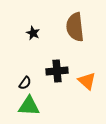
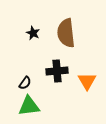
brown semicircle: moved 9 px left, 6 px down
orange triangle: rotated 18 degrees clockwise
green triangle: rotated 10 degrees counterclockwise
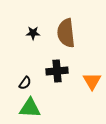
black star: rotated 24 degrees counterclockwise
orange triangle: moved 5 px right
green triangle: moved 1 px right, 2 px down; rotated 10 degrees clockwise
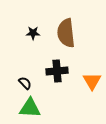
black semicircle: rotated 80 degrees counterclockwise
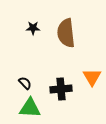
black star: moved 5 px up
black cross: moved 4 px right, 18 px down
orange triangle: moved 4 px up
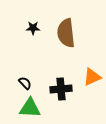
orange triangle: rotated 36 degrees clockwise
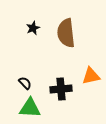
black star: rotated 24 degrees counterclockwise
orange triangle: moved 1 px left, 1 px up; rotated 12 degrees clockwise
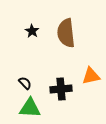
black star: moved 1 px left, 3 px down; rotated 16 degrees counterclockwise
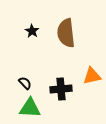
orange triangle: moved 1 px right
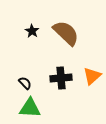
brown semicircle: rotated 140 degrees clockwise
orange triangle: rotated 30 degrees counterclockwise
black cross: moved 11 px up
